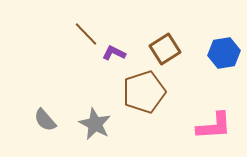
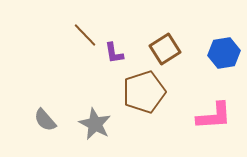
brown line: moved 1 px left, 1 px down
purple L-shape: rotated 125 degrees counterclockwise
pink L-shape: moved 10 px up
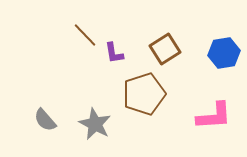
brown pentagon: moved 2 px down
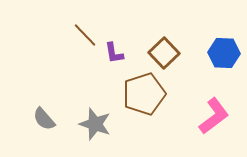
brown square: moved 1 px left, 4 px down; rotated 12 degrees counterclockwise
blue hexagon: rotated 12 degrees clockwise
pink L-shape: rotated 33 degrees counterclockwise
gray semicircle: moved 1 px left, 1 px up
gray star: rotated 8 degrees counterclockwise
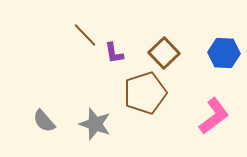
brown pentagon: moved 1 px right, 1 px up
gray semicircle: moved 2 px down
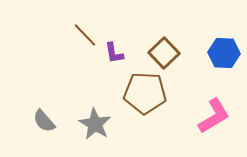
brown pentagon: rotated 21 degrees clockwise
pink L-shape: rotated 6 degrees clockwise
gray star: rotated 12 degrees clockwise
